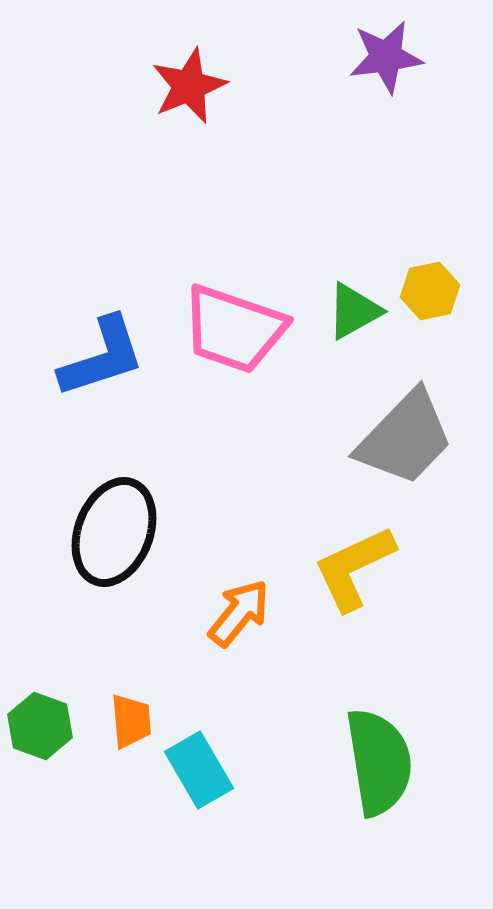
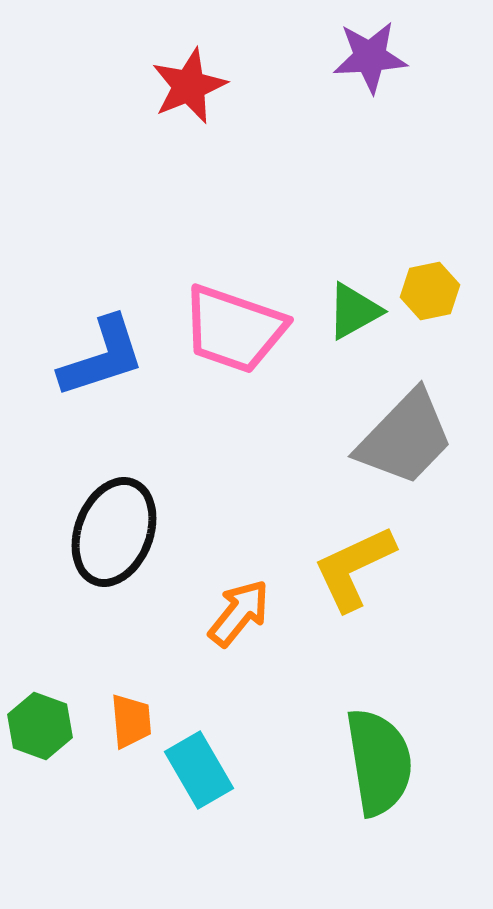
purple star: moved 16 px left; rotated 4 degrees clockwise
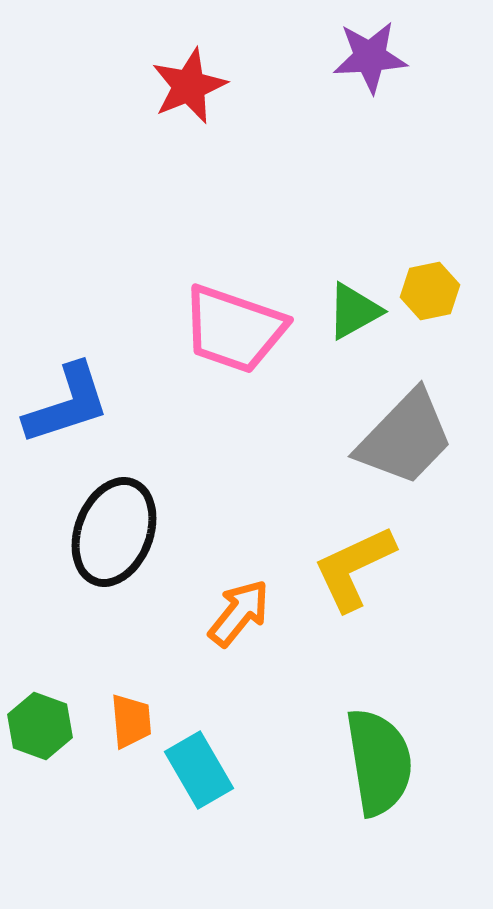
blue L-shape: moved 35 px left, 47 px down
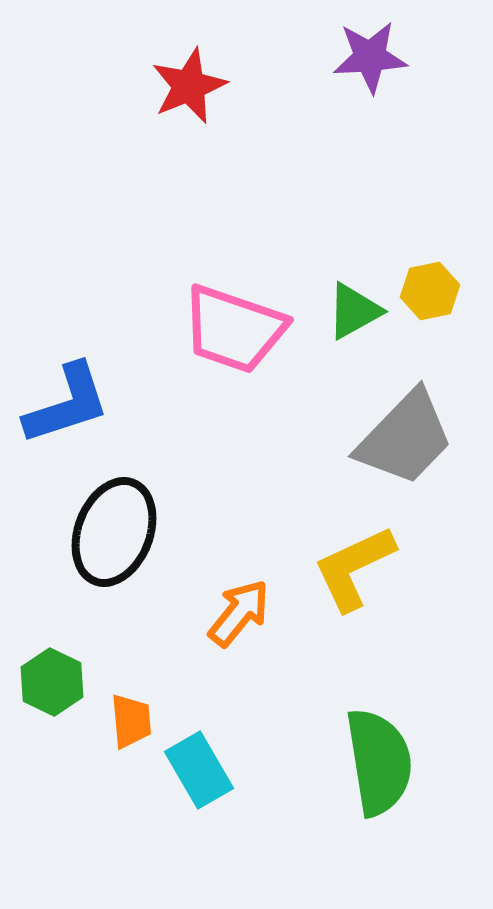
green hexagon: moved 12 px right, 44 px up; rotated 6 degrees clockwise
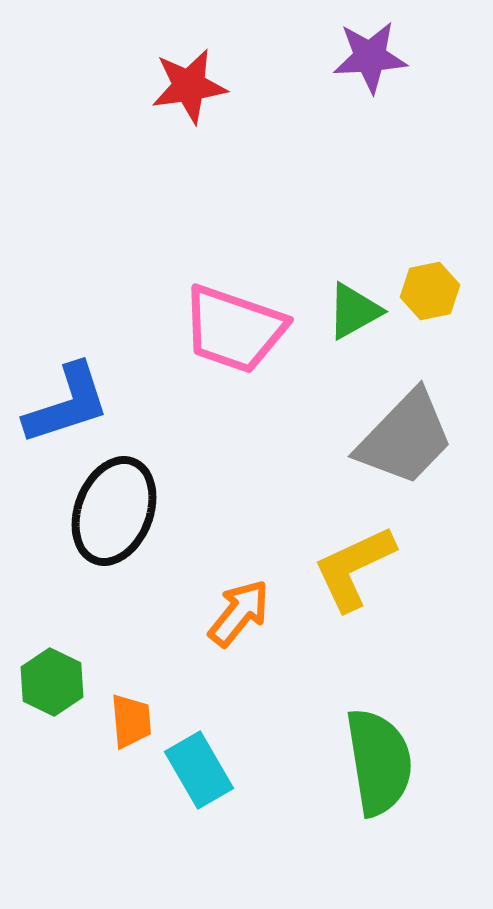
red star: rotated 14 degrees clockwise
black ellipse: moved 21 px up
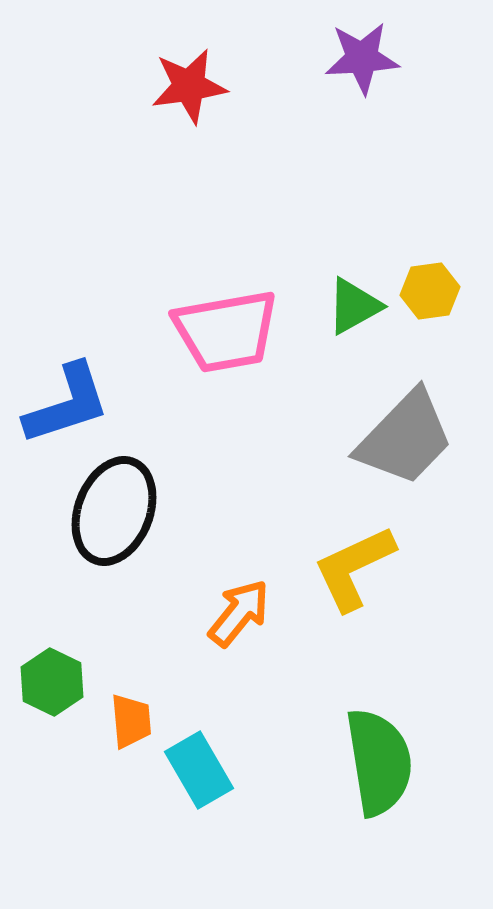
purple star: moved 8 px left, 1 px down
yellow hexagon: rotated 4 degrees clockwise
green triangle: moved 5 px up
pink trapezoid: moved 8 px left, 2 px down; rotated 29 degrees counterclockwise
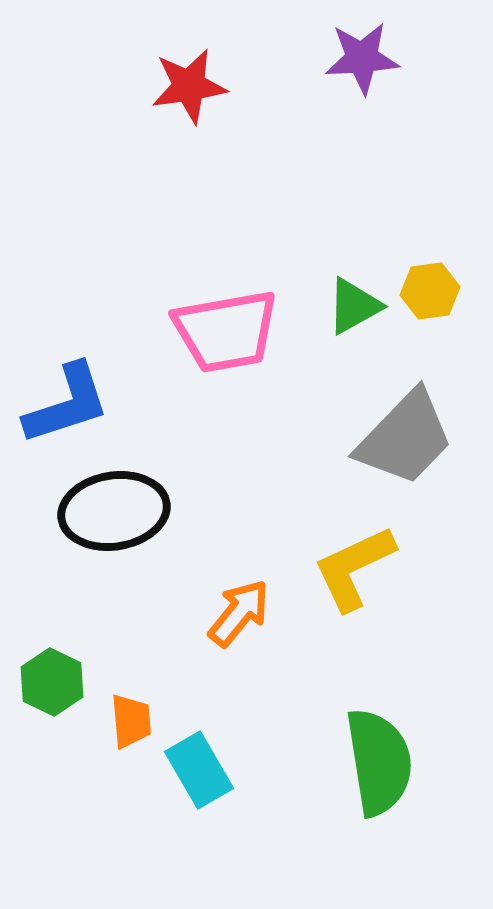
black ellipse: rotated 60 degrees clockwise
